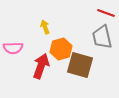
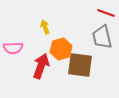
brown square: rotated 8 degrees counterclockwise
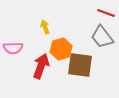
gray trapezoid: rotated 25 degrees counterclockwise
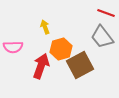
pink semicircle: moved 1 px up
brown square: rotated 36 degrees counterclockwise
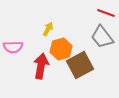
yellow arrow: moved 3 px right, 2 px down; rotated 48 degrees clockwise
red arrow: rotated 10 degrees counterclockwise
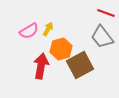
pink semicircle: moved 16 px right, 16 px up; rotated 30 degrees counterclockwise
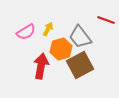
red line: moved 7 px down
pink semicircle: moved 3 px left, 1 px down
gray trapezoid: moved 22 px left
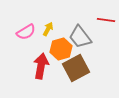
red line: rotated 12 degrees counterclockwise
brown square: moved 4 px left, 3 px down
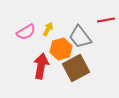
red line: rotated 18 degrees counterclockwise
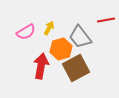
yellow arrow: moved 1 px right, 1 px up
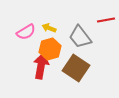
yellow arrow: rotated 96 degrees counterclockwise
orange hexagon: moved 11 px left
brown square: rotated 28 degrees counterclockwise
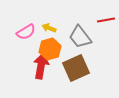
brown square: rotated 32 degrees clockwise
